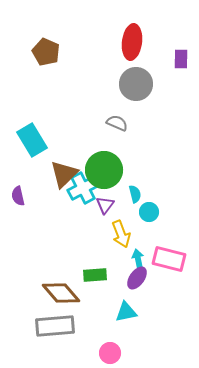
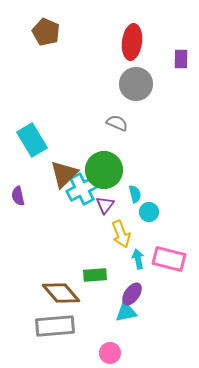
brown pentagon: moved 20 px up
cyan cross: moved 1 px left, 1 px down
purple ellipse: moved 5 px left, 16 px down
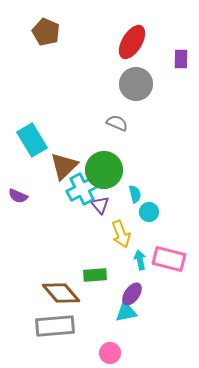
red ellipse: rotated 24 degrees clockwise
brown triangle: moved 8 px up
purple semicircle: rotated 54 degrees counterclockwise
purple triangle: moved 5 px left; rotated 18 degrees counterclockwise
cyan arrow: moved 2 px right, 1 px down
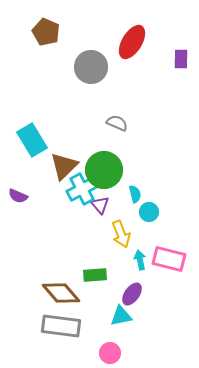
gray circle: moved 45 px left, 17 px up
cyan triangle: moved 5 px left, 4 px down
gray rectangle: moved 6 px right; rotated 12 degrees clockwise
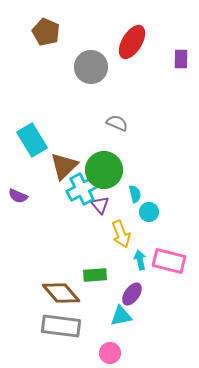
pink rectangle: moved 2 px down
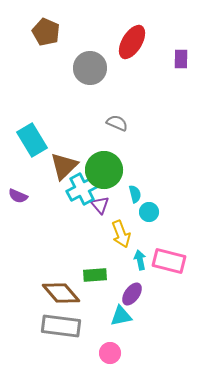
gray circle: moved 1 px left, 1 px down
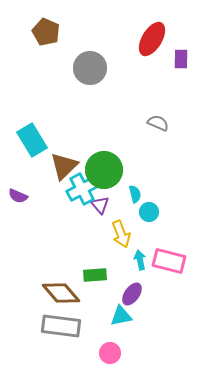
red ellipse: moved 20 px right, 3 px up
gray semicircle: moved 41 px right
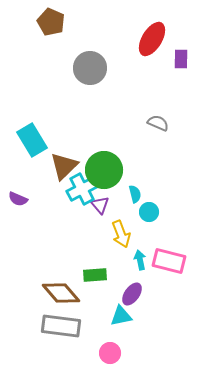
brown pentagon: moved 5 px right, 10 px up
purple semicircle: moved 3 px down
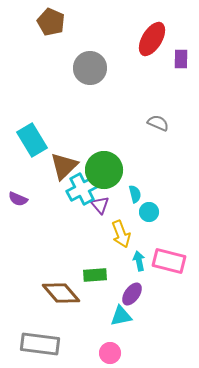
cyan arrow: moved 1 px left, 1 px down
gray rectangle: moved 21 px left, 18 px down
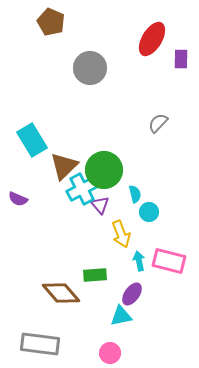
gray semicircle: rotated 70 degrees counterclockwise
